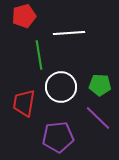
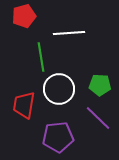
green line: moved 2 px right, 2 px down
white circle: moved 2 px left, 2 px down
red trapezoid: moved 2 px down
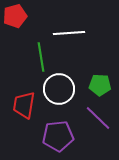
red pentagon: moved 9 px left
purple pentagon: moved 1 px up
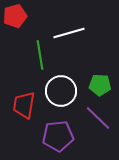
white line: rotated 12 degrees counterclockwise
green line: moved 1 px left, 2 px up
white circle: moved 2 px right, 2 px down
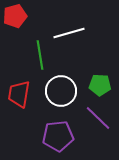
red trapezoid: moved 5 px left, 11 px up
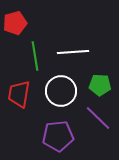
red pentagon: moved 7 px down
white line: moved 4 px right, 19 px down; rotated 12 degrees clockwise
green line: moved 5 px left, 1 px down
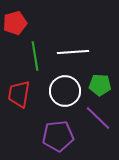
white circle: moved 4 px right
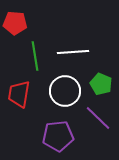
red pentagon: rotated 20 degrees clockwise
green pentagon: moved 1 px right, 1 px up; rotated 20 degrees clockwise
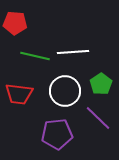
green line: rotated 68 degrees counterclockwise
green pentagon: rotated 15 degrees clockwise
red trapezoid: rotated 92 degrees counterclockwise
purple pentagon: moved 1 px left, 2 px up
